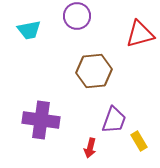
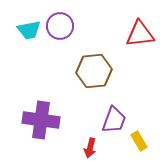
purple circle: moved 17 px left, 10 px down
red triangle: rotated 8 degrees clockwise
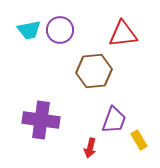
purple circle: moved 4 px down
red triangle: moved 17 px left
yellow rectangle: moved 1 px up
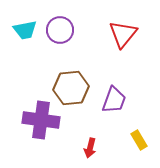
cyan trapezoid: moved 4 px left
red triangle: rotated 44 degrees counterclockwise
brown hexagon: moved 23 px left, 17 px down
purple trapezoid: moved 20 px up
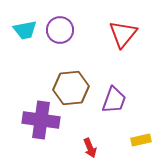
yellow rectangle: moved 2 px right; rotated 72 degrees counterclockwise
red arrow: rotated 36 degrees counterclockwise
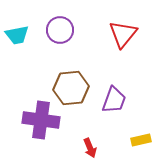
cyan trapezoid: moved 8 px left, 5 px down
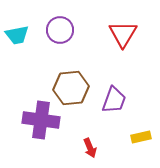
red triangle: rotated 8 degrees counterclockwise
yellow rectangle: moved 3 px up
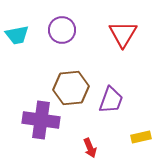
purple circle: moved 2 px right
purple trapezoid: moved 3 px left
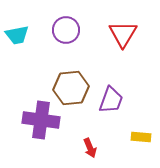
purple circle: moved 4 px right
yellow rectangle: rotated 18 degrees clockwise
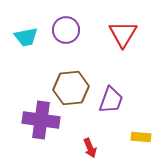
cyan trapezoid: moved 9 px right, 2 px down
